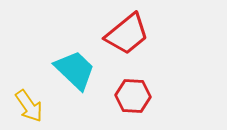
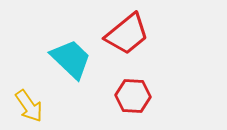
cyan trapezoid: moved 4 px left, 11 px up
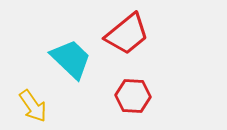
yellow arrow: moved 4 px right
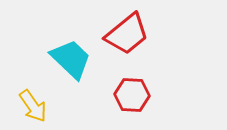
red hexagon: moved 1 px left, 1 px up
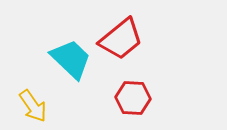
red trapezoid: moved 6 px left, 5 px down
red hexagon: moved 1 px right, 3 px down
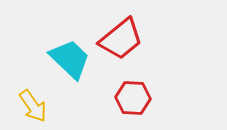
cyan trapezoid: moved 1 px left
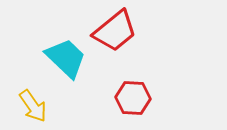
red trapezoid: moved 6 px left, 8 px up
cyan trapezoid: moved 4 px left, 1 px up
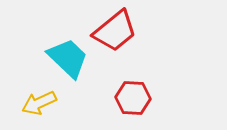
cyan trapezoid: moved 2 px right
yellow arrow: moved 6 px right, 3 px up; rotated 100 degrees clockwise
